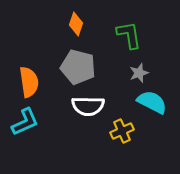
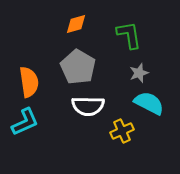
orange diamond: rotated 55 degrees clockwise
gray pentagon: rotated 16 degrees clockwise
cyan semicircle: moved 3 px left, 1 px down
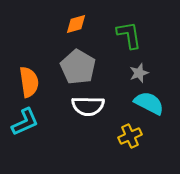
yellow cross: moved 8 px right, 5 px down
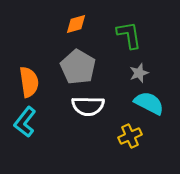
cyan L-shape: rotated 152 degrees clockwise
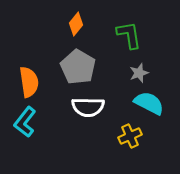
orange diamond: rotated 35 degrees counterclockwise
white semicircle: moved 1 px down
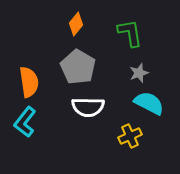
green L-shape: moved 1 px right, 2 px up
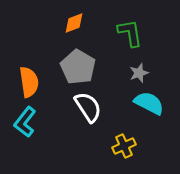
orange diamond: moved 2 px left, 1 px up; rotated 30 degrees clockwise
white semicircle: rotated 124 degrees counterclockwise
yellow cross: moved 6 px left, 10 px down
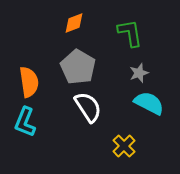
cyan L-shape: rotated 16 degrees counterclockwise
yellow cross: rotated 20 degrees counterclockwise
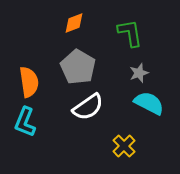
white semicircle: rotated 88 degrees clockwise
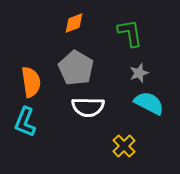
gray pentagon: moved 2 px left, 1 px down
orange semicircle: moved 2 px right
white semicircle: rotated 36 degrees clockwise
